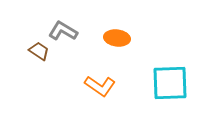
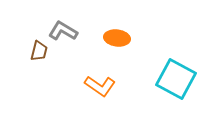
brown trapezoid: rotated 70 degrees clockwise
cyan square: moved 6 px right, 4 px up; rotated 30 degrees clockwise
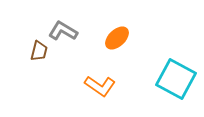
orange ellipse: rotated 50 degrees counterclockwise
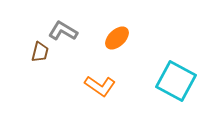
brown trapezoid: moved 1 px right, 1 px down
cyan square: moved 2 px down
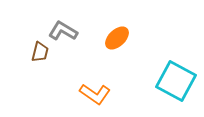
orange L-shape: moved 5 px left, 8 px down
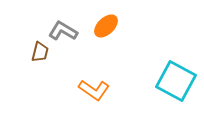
orange ellipse: moved 11 px left, 12 px up
orange L-shape: moved 1 px left, 4 px up
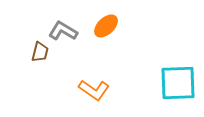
cyan square: moved 2 px right, 2 px down; rotated 30 degrees counterclockwise
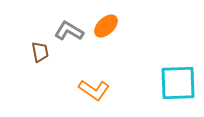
gray L-shape: moved 6 px right
brown trapezoid: rotated 25 degrees counterclockwise
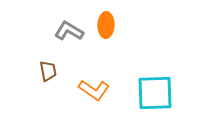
orange ellipse: moved 1 px up; rotated 45 degrees counterclockwise
brown trapezoid: moved 8 px right, 19 px down
cyan square: moved 23 px left, 10 px down
